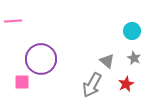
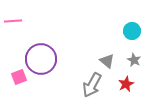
gray star: moved 2 px down
pink square: moved 3 px left, 5 px up; rotated 21 degrees counterclockwise
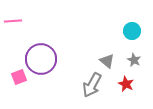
red star: rotated 21 degrees counterclockwise
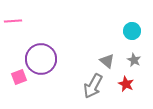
gray arrow: moved 1 px right, 1 px down
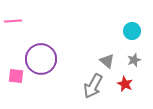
gray star: rotated 24 degrees clockwise
pink square: moved 3 px left, 1 px up; rotated 28 degrees clockwise
red star: moved 1 px left
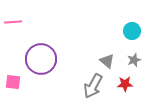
pink line: moved 1 px down
pink square: moved 3 px left, 6 px down
red star: rotated 28 degrees counterclockwise
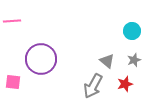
pink line: moved 1 px left, 1 px up
red star: rotated 14 degrees counterclockwise
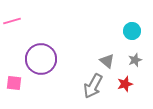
pink line: rotated 12 degrees counterclockwise
gray star: moved 1 px right
pink square: moved 1 px right, 1 px down
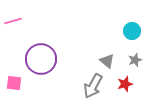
pink line: moved 1 px right
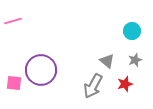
purple circle: moved 11 px down
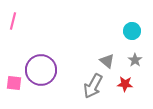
pink line: rotated 60 degrees counterclockwise
gray star: rotated 16 degrees counterclockwise
red star: rotated 21 degrees clockwise
